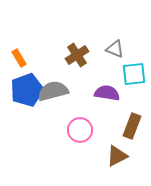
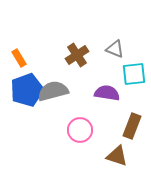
brown triangle: rotated 45 degrees clockwise
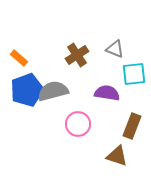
orange rectangle: rotated 18 degrees counterclockwise
pink circle: moved 2 px left, 6 px up
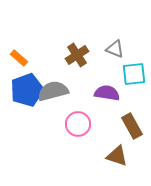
brown rectangle: rotated 50 degrees counterclockwise
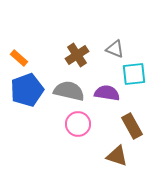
gray semicircle: moved 16 px right; rotated 28 degrees clockwise
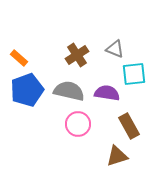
brown rectangle: moved 3 px left
brown triangle: rotated 35 degrees counterclockwise
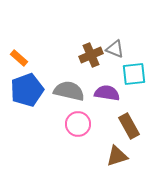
brown cross: moved 14 px right; rotated 10 degrees clockwise
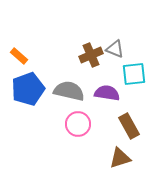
orange rectangle: moved 2 px up
blue pentagon: moved 1 px right, 1 px up
brown triangle: moved 3 px right, 2 px down
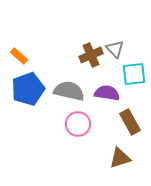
gray triangle: rotated 24 degrees clockwise
brown rectangle: moved 1 px right, 4 px up
